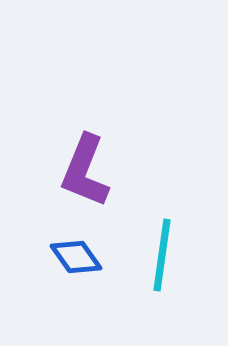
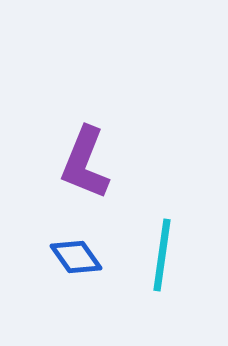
purple L-shape: moved 8 px up
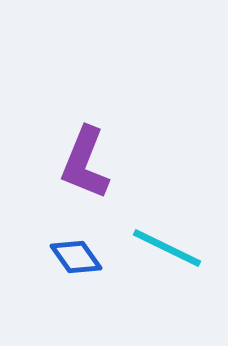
cyan line: moved 5 px right, 7 px up; rotated 72 degrees counterclockwise
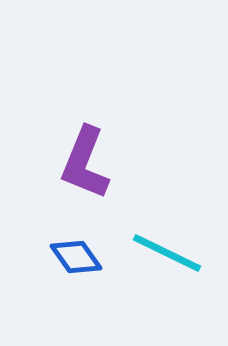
cyan line: moved 5 px down
